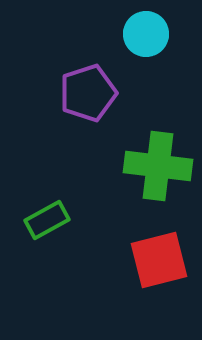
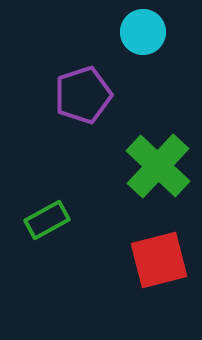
cyan circle: moved 3 px left, 2 px up
purple pentagon: moved 5 px left, 2 px down
green cross: rotated 36 degrees clockwise
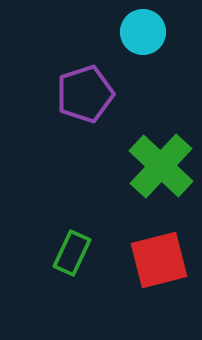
purple pentagon: moved 2 px right, 1 px up
green cross: moved 3 px right
green rectangle: moved 25 px right, 33 px down; rotated 36 degrees counterclockwise
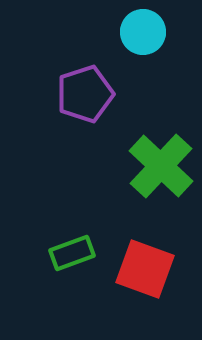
green rectangle: rotated 45 degrees clockwise
red square: moved 14 px left, 9 px down; rotated 34 degrees clockwise
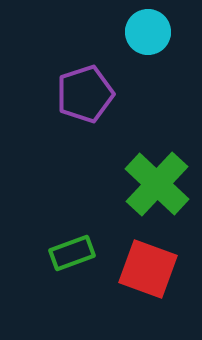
cyan circle: moved 5 px right
green cross: moved 4 px left, 18 px down
red square: moved 3 px right
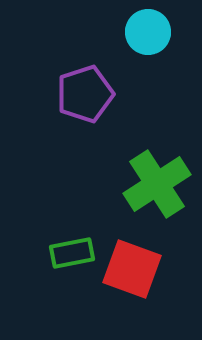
green cross: rotated 14 degrees clockwise
green rectangle: rotated 9 degrees clockwise
red square: moved 16 px left
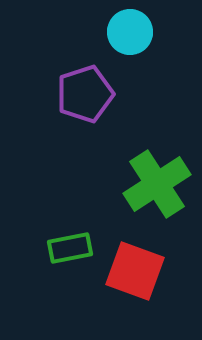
cyan circle: moved 18 px left
green rectangle: moved 2 px left, 5 px up
red square: moved 3 px right, 2 px down
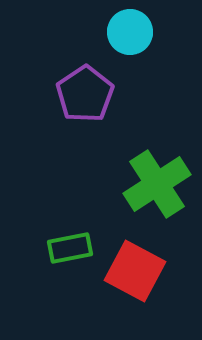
purple pentagon: rotated 16 degrees counterclockwise
red square: rotated 8 degrees clockwise
